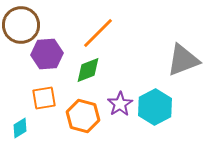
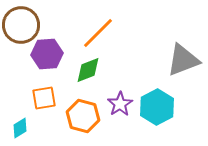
cyan hexagon: moved 2 px right
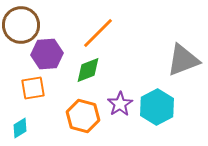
orange square: moved 11 px left, 10 px up
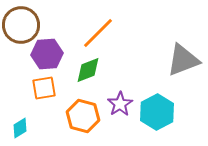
orange square: moved 11 px right
cyan hexagon: moved 5 px down
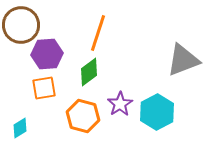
orange line: rotated 27 degrees counterclockwise
green diamond: moved 1 px right, 2 px down; rotated 16 degrees counterclockwise
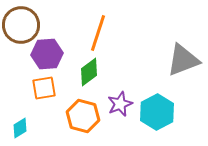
purple star: rotated 10 degrees clockwise
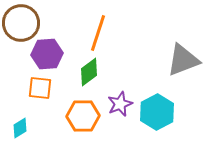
brown circle: moved 2 px up
orange square: moved 4 px left; rotated 15 degrees clockwise
orange hexagon: rotated 16 degrees counterclockwise
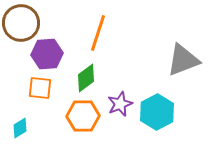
green diamond: moved 3 px left, 6 px down
